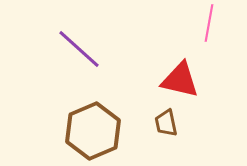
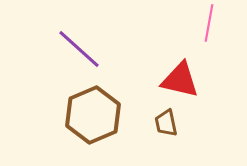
brown hexagon: moved 16 px up
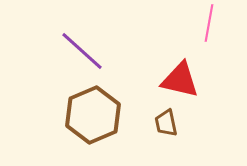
purple line: moved 3 px right, 2 px down
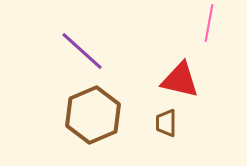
brown trapezoid: rotated 12 degrees clockwise
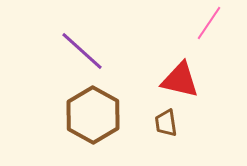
pink line: rotated 24 degrees clockwise
brown hexagon: rotated 8 degrees counterclockwise
brown trapezoid: rotated 8 degrees counterclockwise
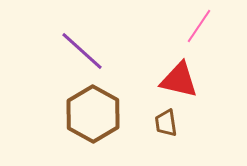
pink line: moved 10 px left, 3 px down
red triangle: moved 1 px left
brown hexagon: moved 1 px up
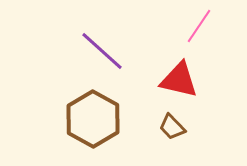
purple line: moved 20 px right
brown hexagon: moved 5 px down
brown trapezoid: moved 6 px right, 4 px down; rotated 36 degrees counterclockwise
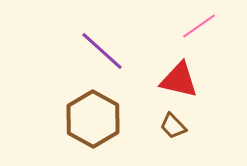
pink line: rotated 21 degrees clockwise
brown trapezoid: moved 1 px right, 1 px up
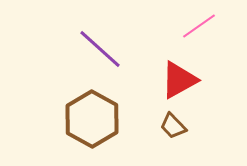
purple line: moved 2 px left, 2 px up
red triangle: rotated 42 degrees counterclockwise
brown hexagon: moved 1 px left
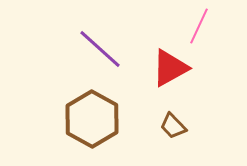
pink line: rotated 30 degrees counterclockwise
red triangle: moved 9 px left, 12 px up
